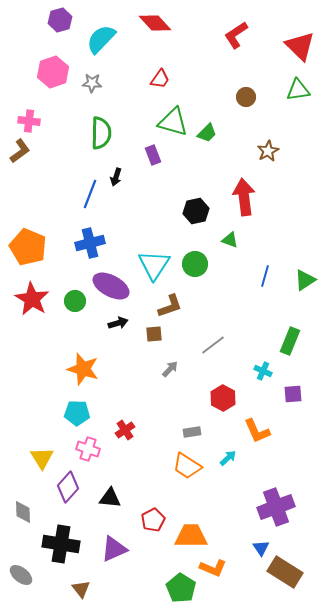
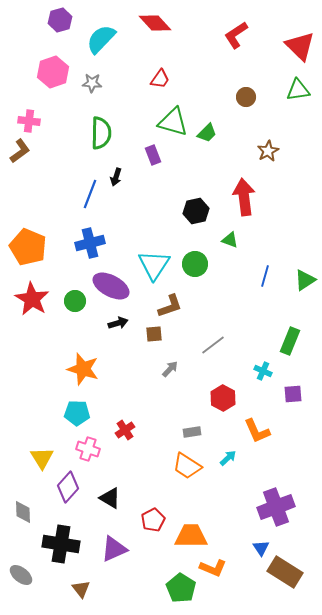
black triangle at (110, 498): rotated 25 degrees clockwise
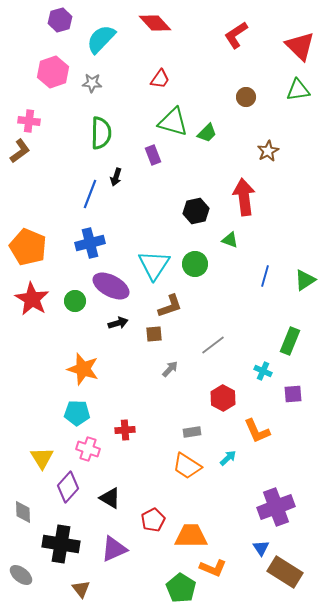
red cross at (125, 430): rotated 30 degrees clockwise
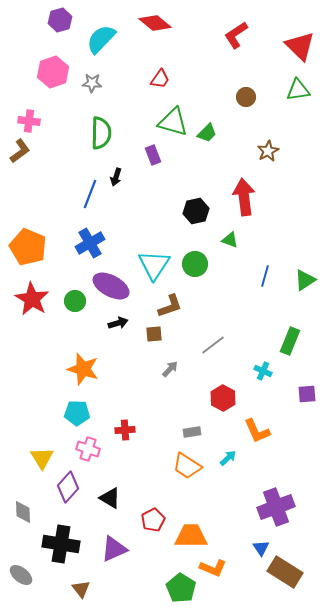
red diamond at (155, 23): rotated 8 degrees counterclockwise
blue cross at (90, 243): rotated 16 degrees counterclockwise
purple square at (293, 394): moved 14 px right
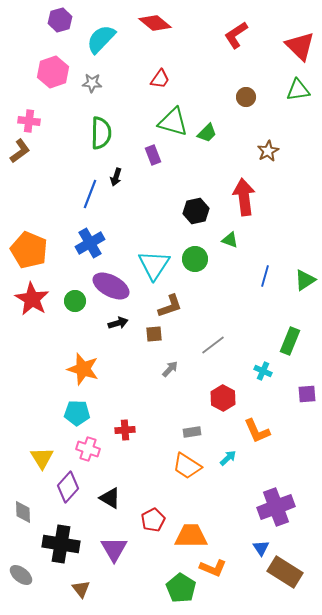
orange pentagon at (28, 247): moved 1 px right, 3 px down
green circle at (195, 264): moved 5 px up
purple triangle at (114, 549): rotated 36 degrees counterclockwise
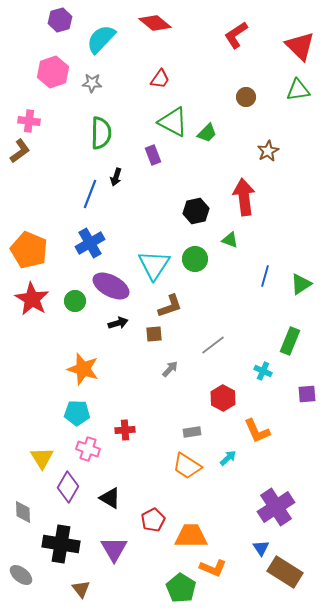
green triangle at (173, 122): rotated 12 degrees clockwise
green triangle at (305, 280): moved 4 px left, 4 px down
purple diamond at (68, 487): rotated 12 degrees counterclockwise
purple cross at (276, 507): rotated 12 degrees counterclockwise
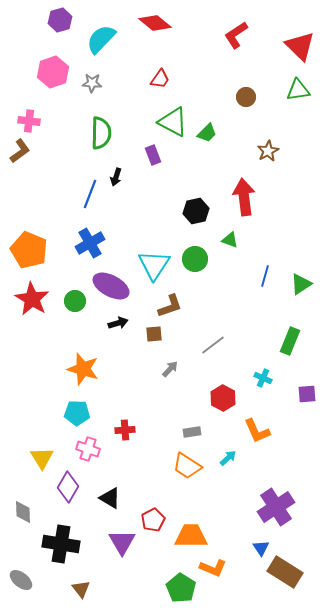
cyan cross at (263, 371): moved 7 px down
purple triangle at (114, 549): moved 8 px right, 7 px up
gray ellipse at (21, 575): moved 5 px down
